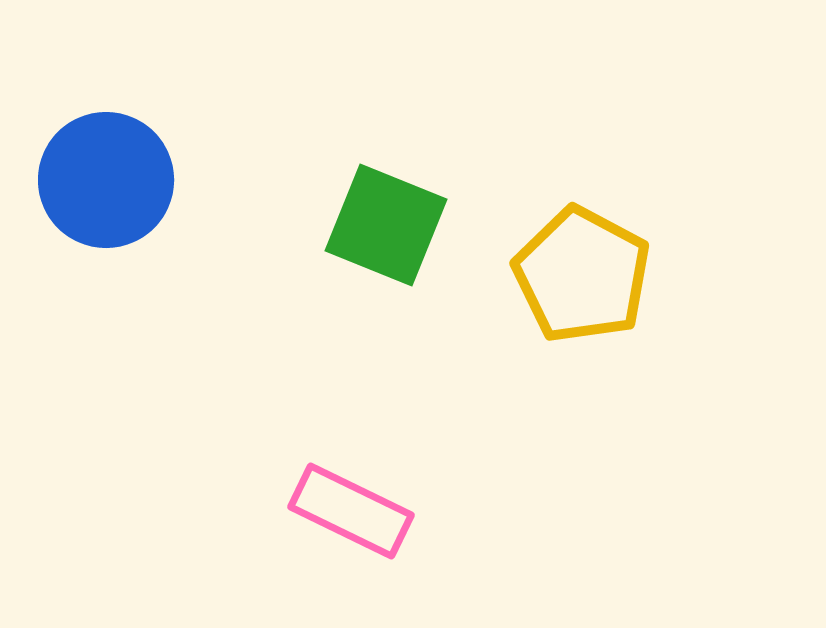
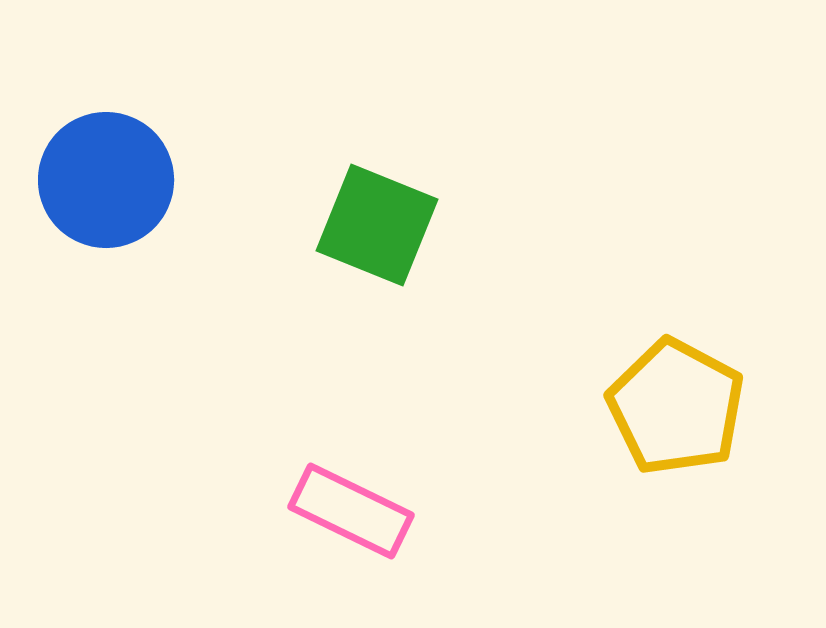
green square: moved 9 px left
yellow pentagon: moved 94 px right, 132 px down
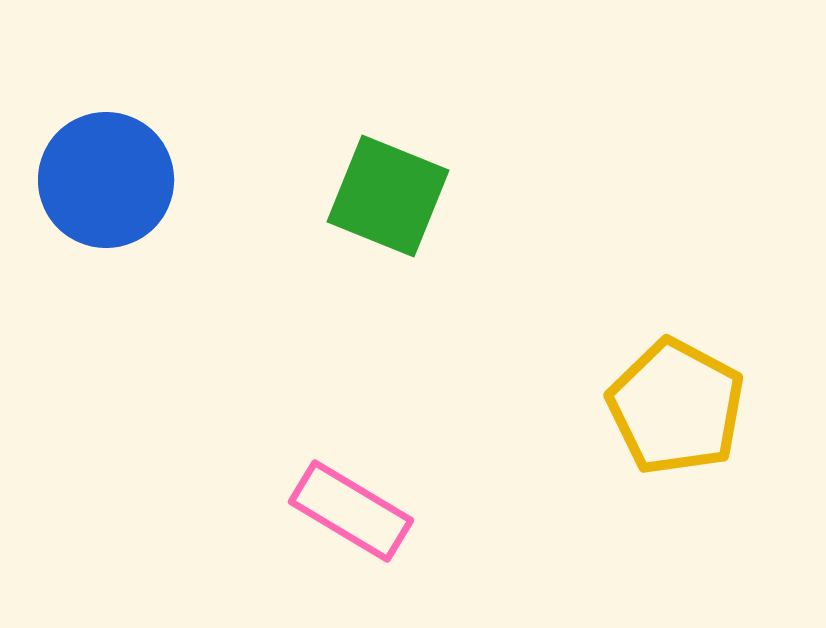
green square: moved 11 px right, 29 px up
pink rectangle: rotated 5 degrees clockwise
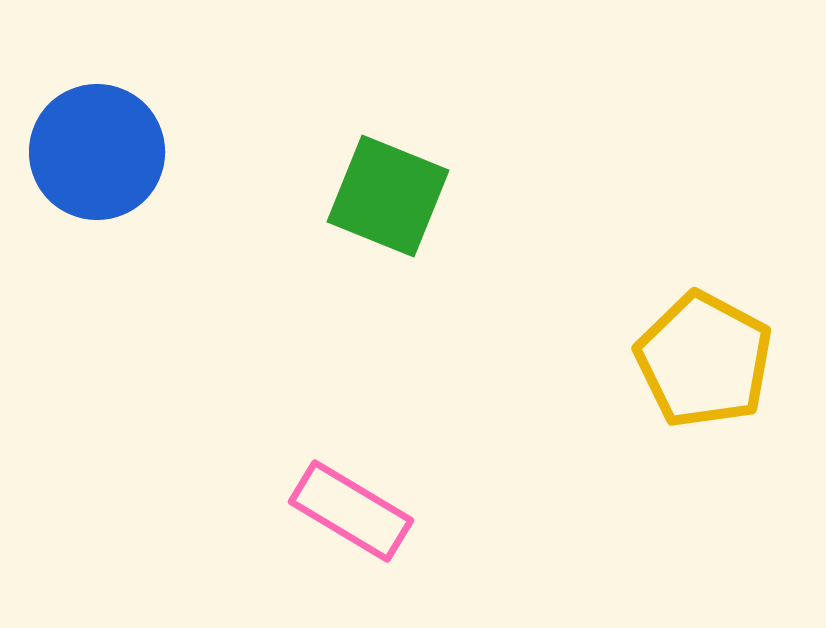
blue circle: moved 9 px left, 28 px up
yellow pentagon: moved 28 px right, 47 px up
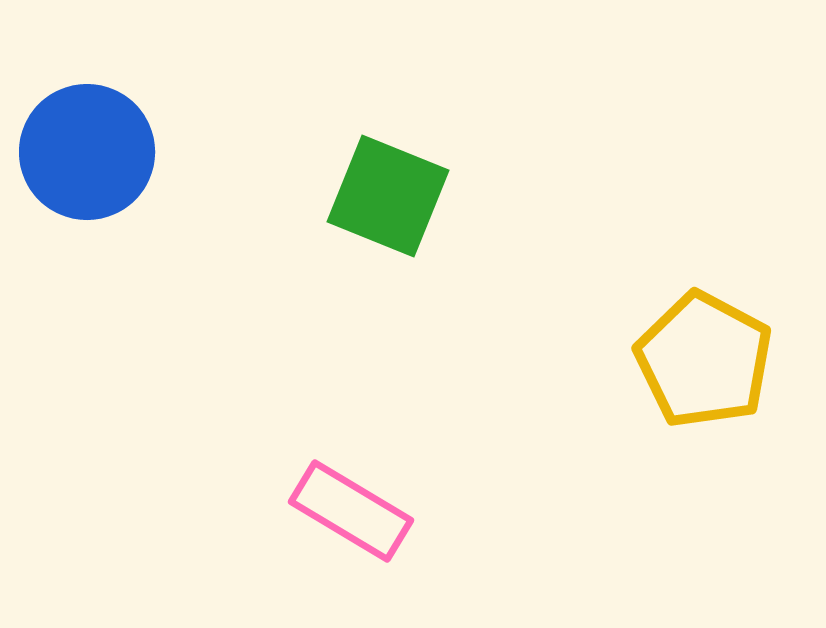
blue circle: moved 10 px left
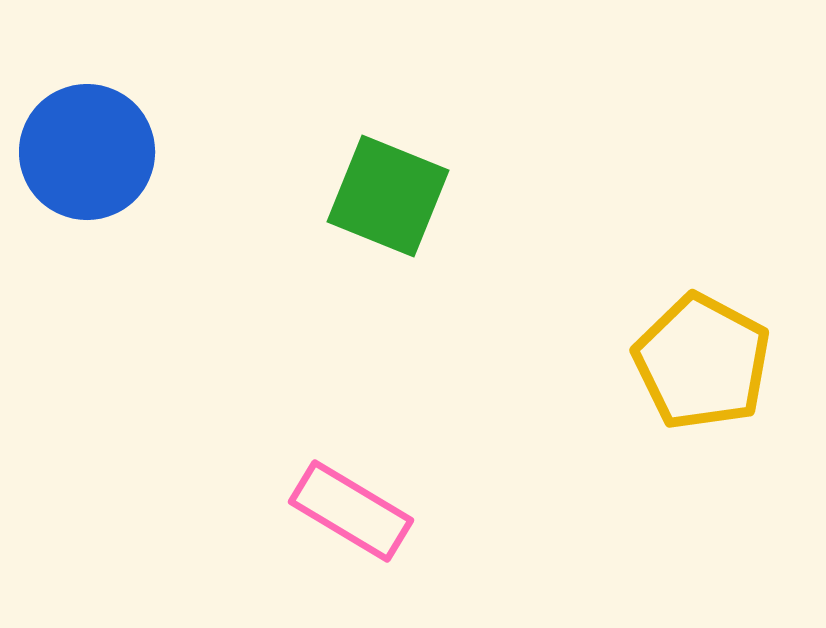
yellow pentagon: moved 2 px left, 2 px down
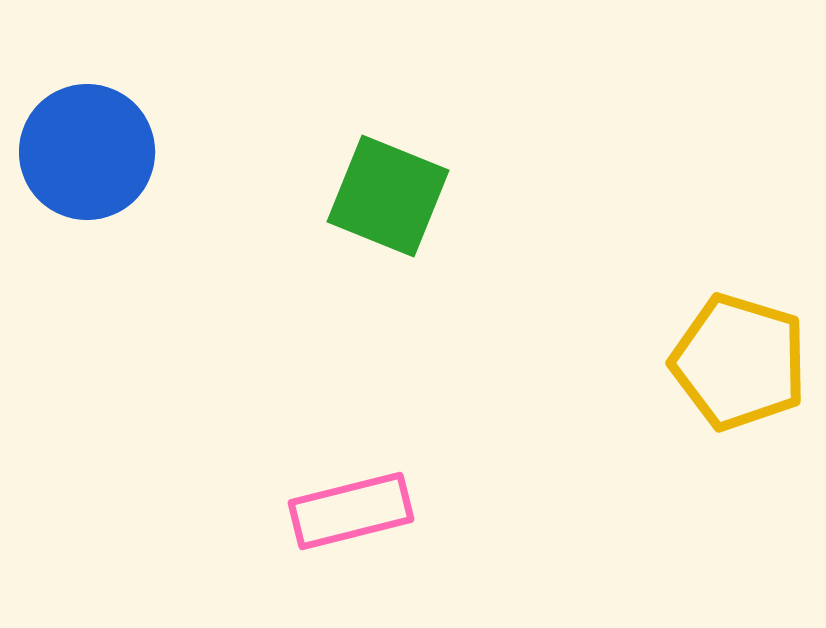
yellow pentagon: moved 37 px right; rotated 11 degrees counterclockwise
pink rectangle: rotated 45 degrees counterclockwise
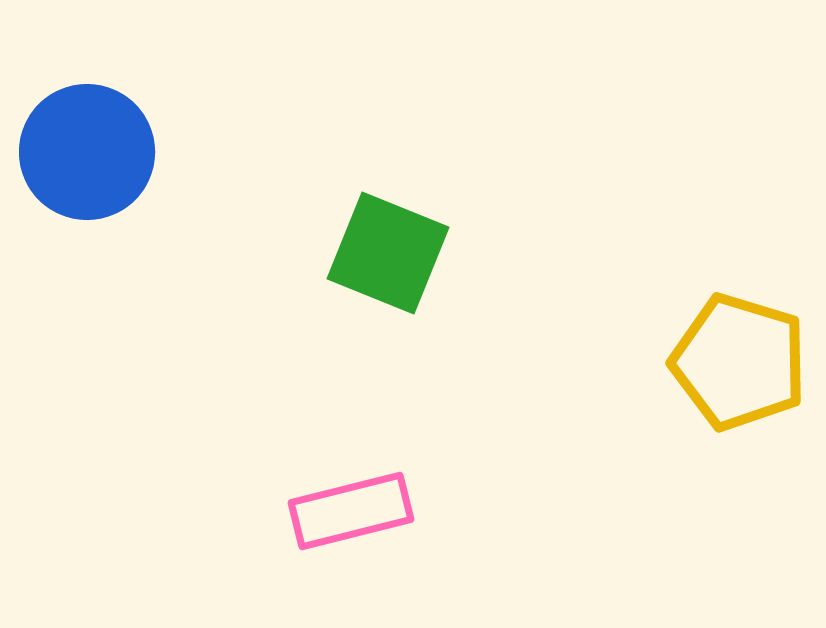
green square: moved 57 px down
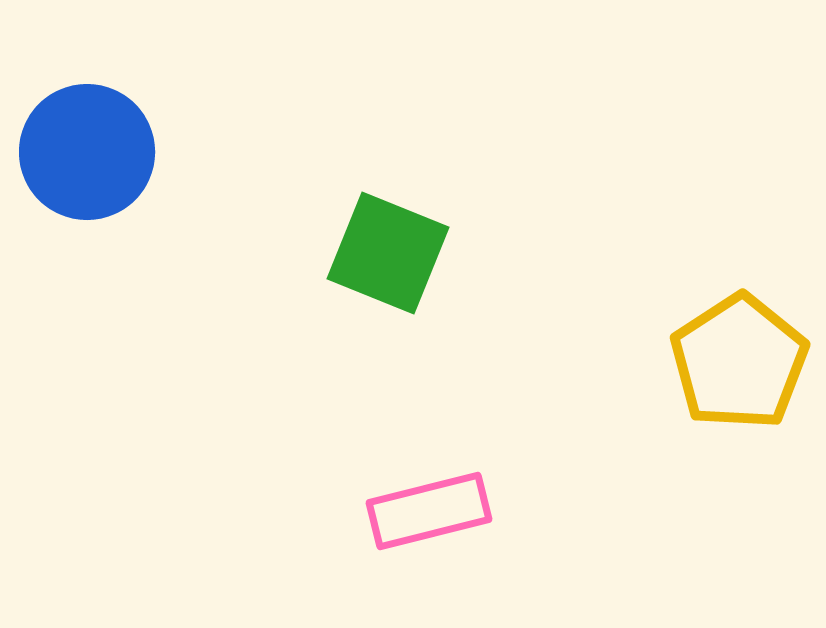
yellow pentagon: rotated 22 degrees clockwise
pink rectangle: moved 78 px right
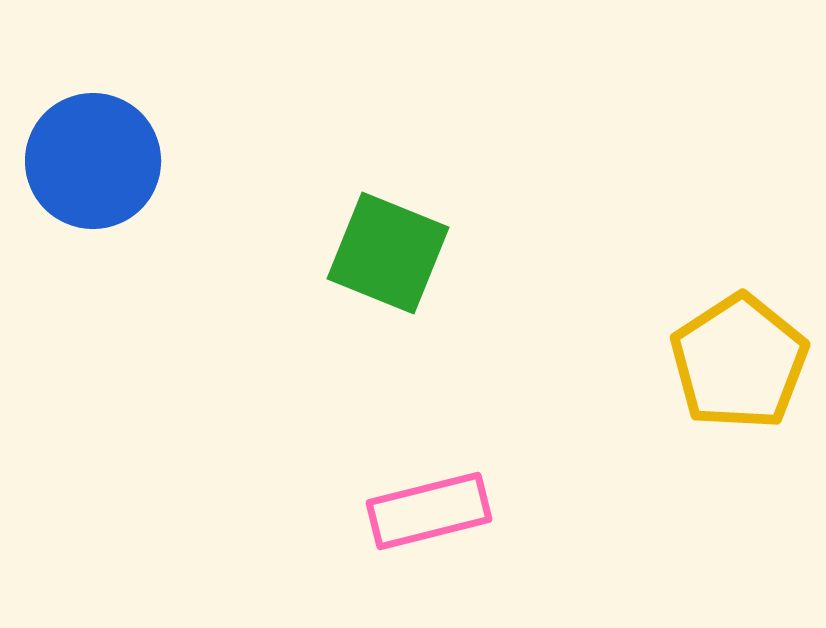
blue circle: moved 6 px right, 9 px down
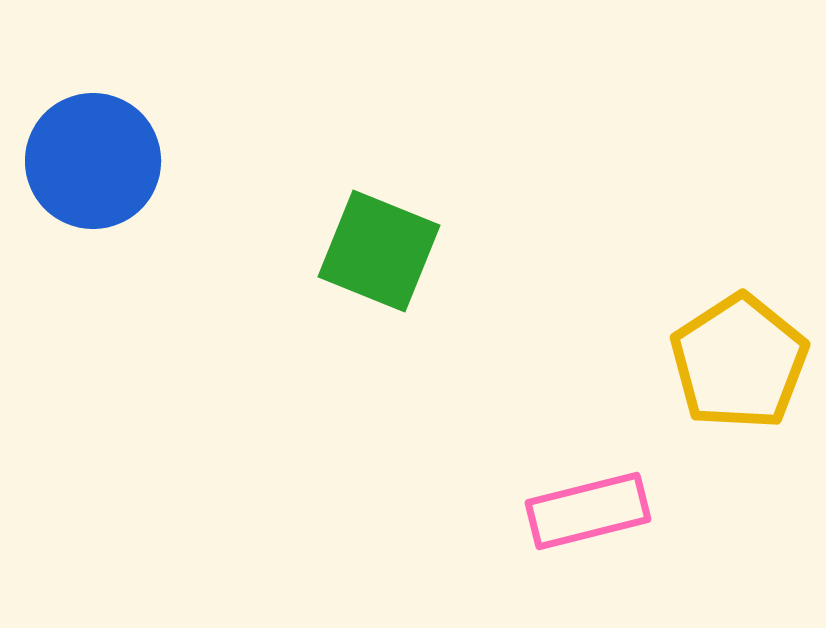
green square: moved 9 px left, 2 px up
pink rectangle: moved 159 px right
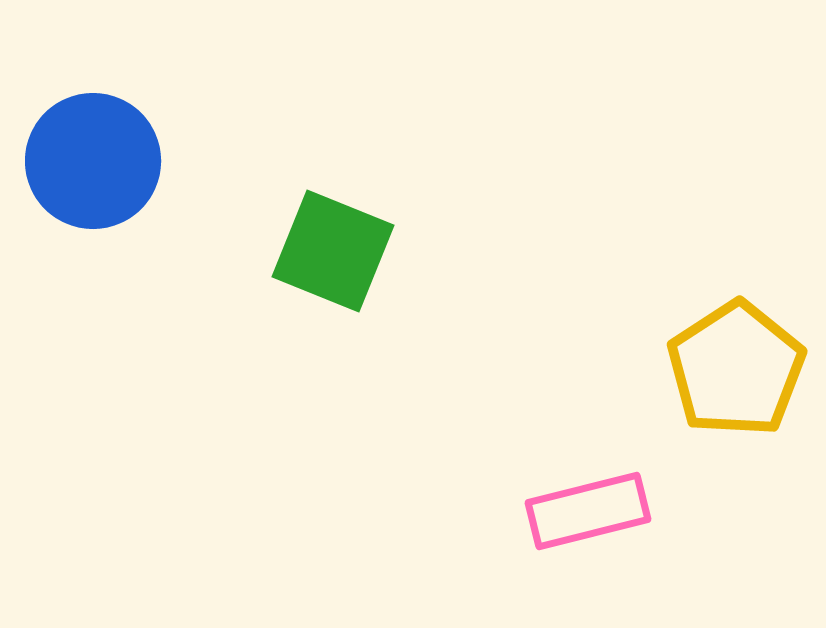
green square: moved 46 px left
yellow pentagon: moved 3 px left, 7 px down
